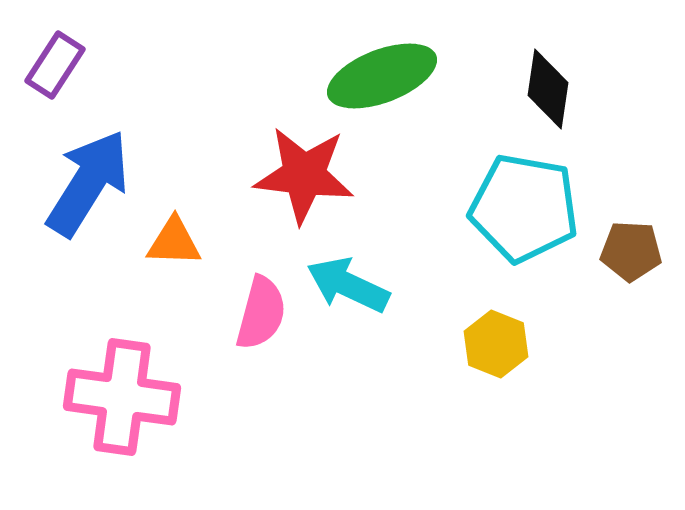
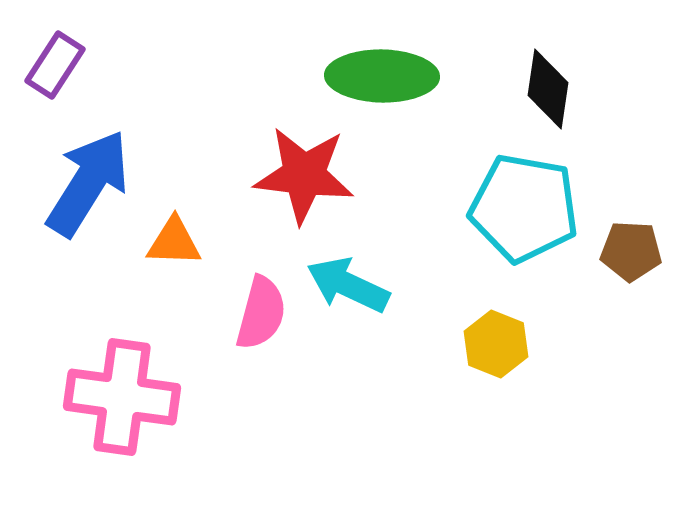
green ellipse: rotated 22 degrees clockwise
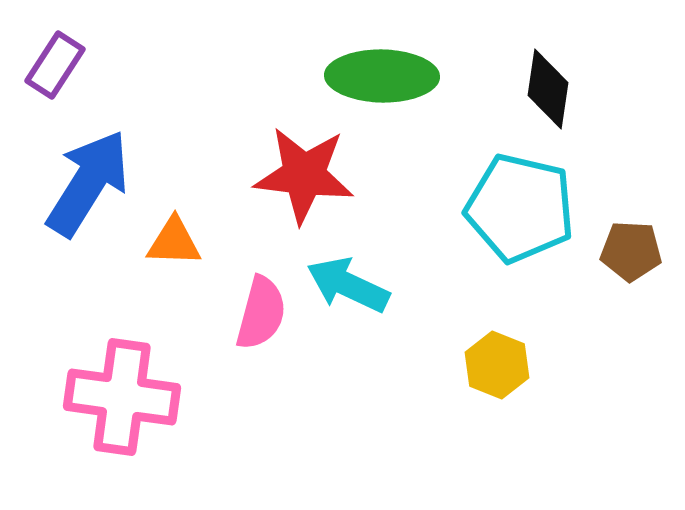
cyan pentagon: moved 4 px left; rotated 3 degrees clockwise
yellow hexagon: moved 1 px right, 21 px down
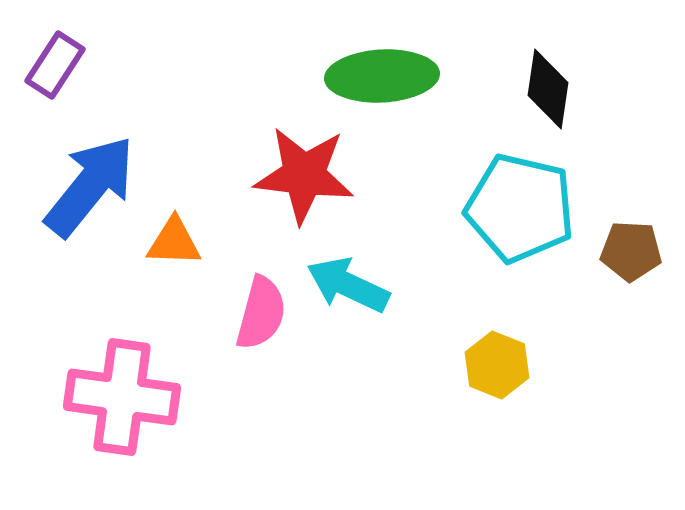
green ellipse: rotated 4 degrees counterclockwise
blue arrow: moved 2 px right, 3 px down; rotated 7 degrees clockwise
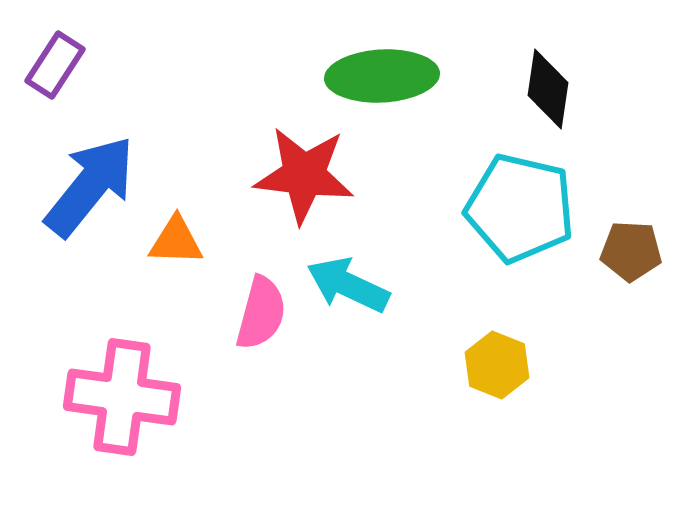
orange triangle: moved 2 px right, 1 px up
